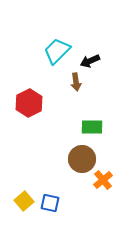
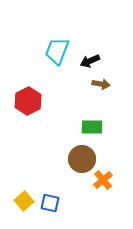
cyan trapezoid: rotated 24 degrees counterclockwise
brown arrow: moved 25 px right, 2 px down; rotated 72 degrees counterclockwise
red hexagon: moved 1 px left, 2 px up
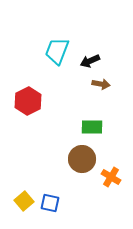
orange cross: moved 8 px right, 3 px up; rotated 18 degrees counterclockwise
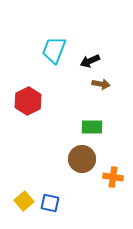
cyan trapezoid: moved 3 px left, 1 px up
orange cross: moved 2 px right; rotated 24 degrees counterclockwise
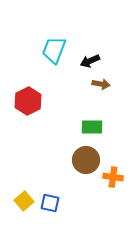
brown circle: moved 4 px right, 1 px down
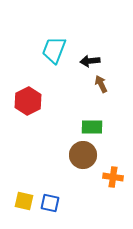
black arrow: rotated 18 degrees clockwise
brown arrow: rotated 126 degrees counterclockwise
brown circle: moved 3 px left, 5 px up
yellow square: rotated 36 degrees counterclockwise
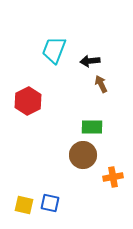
orange cross: rotated 18 degrees counterclockwise
yellow square: moved 4 px down
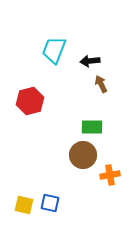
red hexagon: moved 2 px right; rotated 12 degrees clockwise
orange cross: moved 3 px left, 2 px up
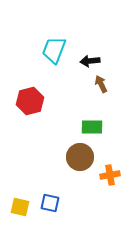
brown circle: moved 3 px left, 2 px down
yellow square: moved 4 px left, 2 px down
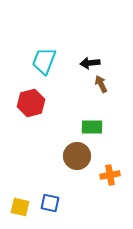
cyan trapezoid: moved 10 px left, 11 px down
black arrow: moved 2 px down
red hexagon: moved 1 px right, 2 px down
brown circle: moved 3 px left, 1 px up
